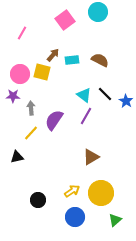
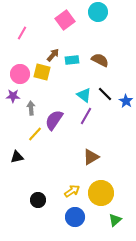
yellow line: moved 4 px right, 1 px down
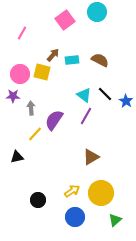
cyan circle: moved 1 px left
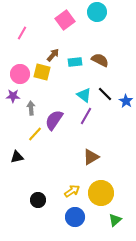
cyan rectangle: moved 3 px right, 2 px down
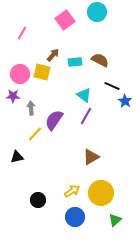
black line: moved 7 px right, 8 px up; rotated 21 degrees counterclockwise
blue star: moved 1 px left
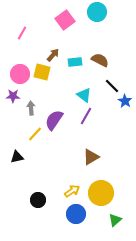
black line: rotated 21 degrees clockwise
blue circle: moved 1 px right, 3 px up
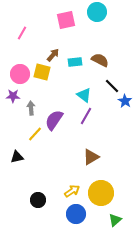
pink square: moved 1 px right; rotated 24 degrees clockwise
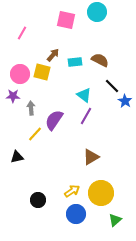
pink square: rotated 24 degrees clockwise
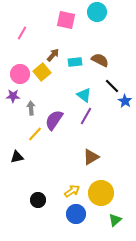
yellow square: rotated 36 degrees clockwise
